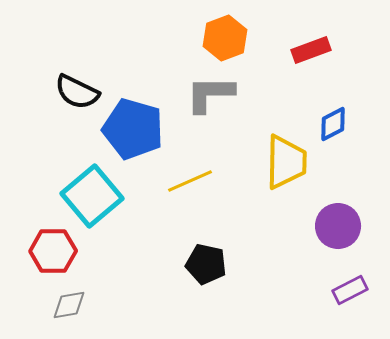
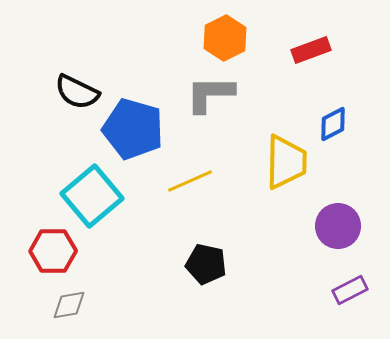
orange hexagon: rotated 6 degrees counterclockwise
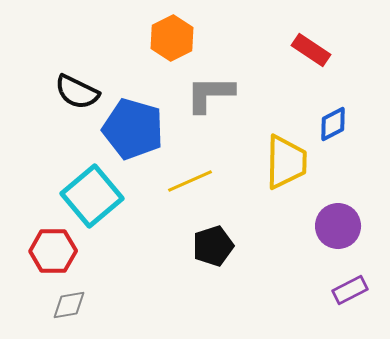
orange hexagon: moved 53 px left
red rectangle: rotated 54 degrees clockwise
black pentagon: moved 7 px right, 18 px up; rotated 30 degrees counterclockwise
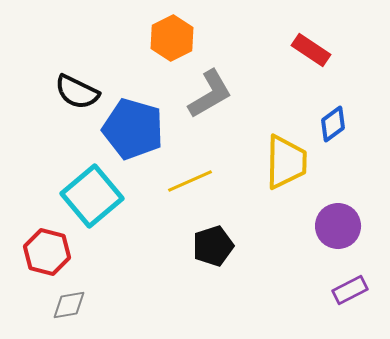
gray L-shape: rotated 150 degrees clockwise
blue diamond: rotated 9 degrees counterclockwise
red hexagon: moved 6 px left, 1 px down; rotated 15 degrees clockwise
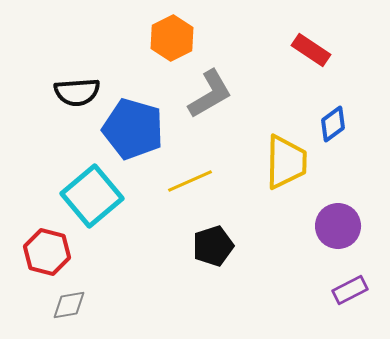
black semicircle: rotated 30 degrees counterclockwise
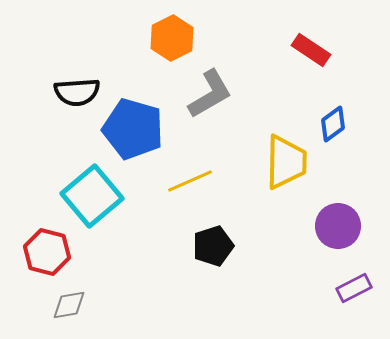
purple rectangle: moved 4 px right, 2 px up
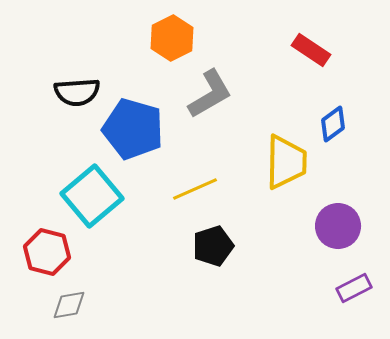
yellow line: moved 5 px right, 8 px down
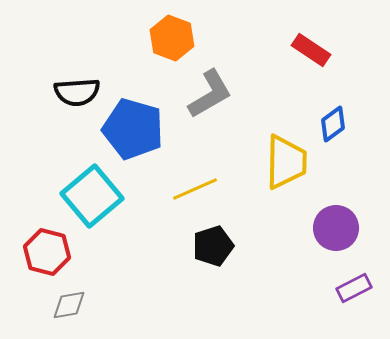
orange hexagon: rotated 12 degrees counterclockwise
purple circle: moved 2 px left, 2 px down
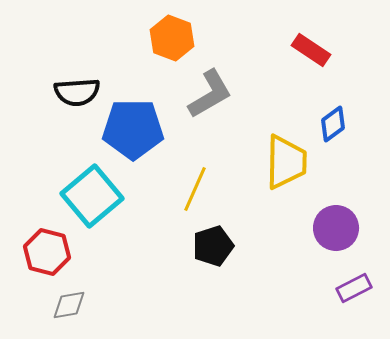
blue pentagon: rotated 16 degrees counterclockwise
yellow line: rotated 42 degrees counterclockwise
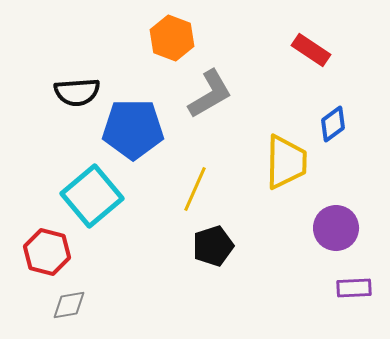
purple rectangle: rotated 24 degrees clockwise
